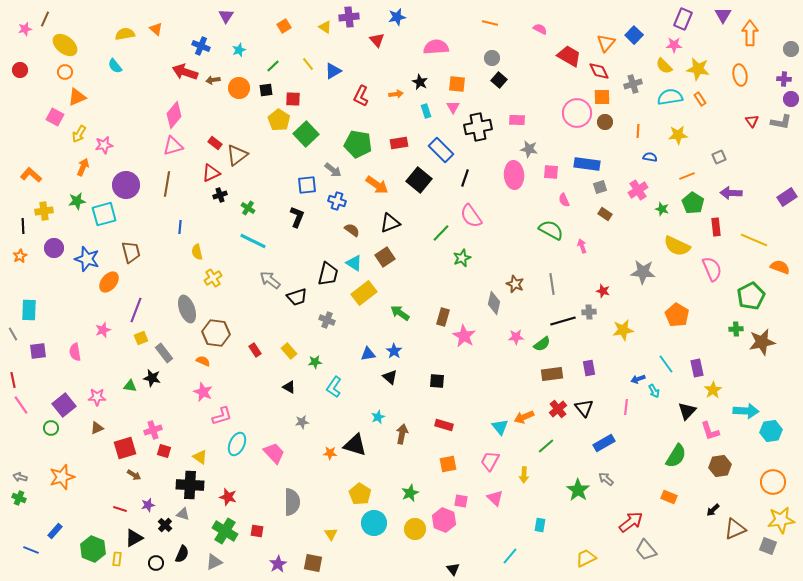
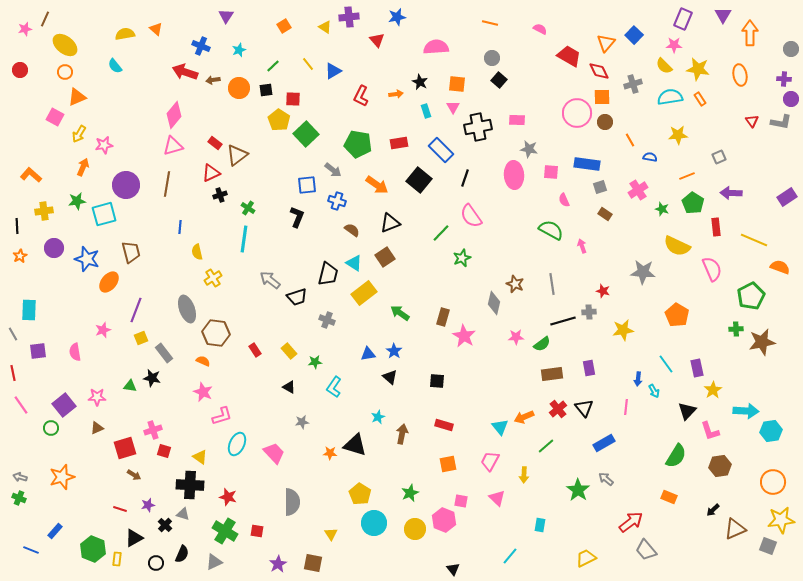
orange line at (638, 131): moved 8 px left, 9 px down; rotated 32 degrees counterclockwise
black line at (23, 226): moved 6 px left
cyan line at (253, 241): moved 9 px left, 2 px up; rotated 72 degrees clockwise
blue arrow at (638, 379): rotated 64 degrees counterclockwise
red line at (13, 380): moved 7 px up
pink triangle at (495, 498): moved 2 px right
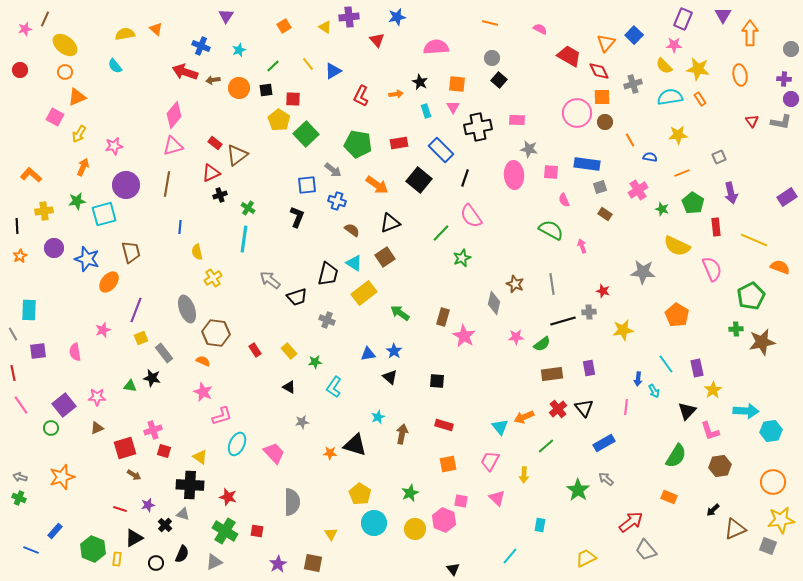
pink star at (104, 145): moved 10 px right, 1 px down
orange line at (687, 176): moved 5 px left, 3 px up
purple arrow at (731, 193): rotated 105 degrees counterclockwise
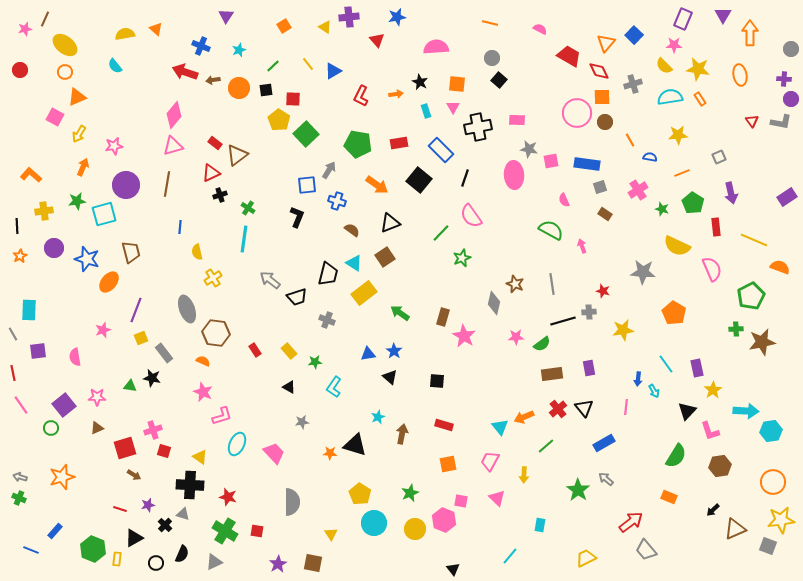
gray arrow at (333, 170): moved 4 px left; rotated 96 degrees counterclockwise
pink square at (551, 172): moved 11 px up; rotated 14 degrees counterclockwise
orange pentagon at (677, 315): moved 3 px left, 2 px up
pink semicircle at (75, 352): moved 5 px down
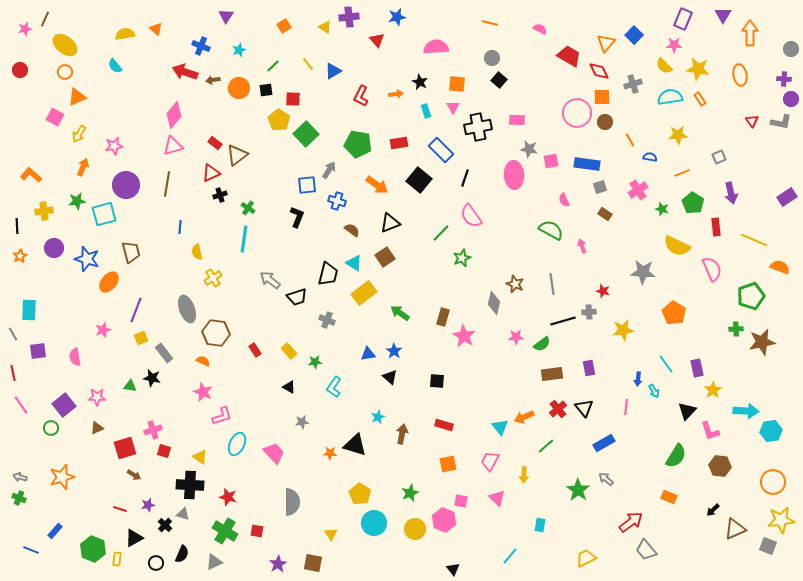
green pentagon at (751, 296): rotated 8 degrees clockwise
brown hexagon at (720, 466): rotated 15 degrees clockwise
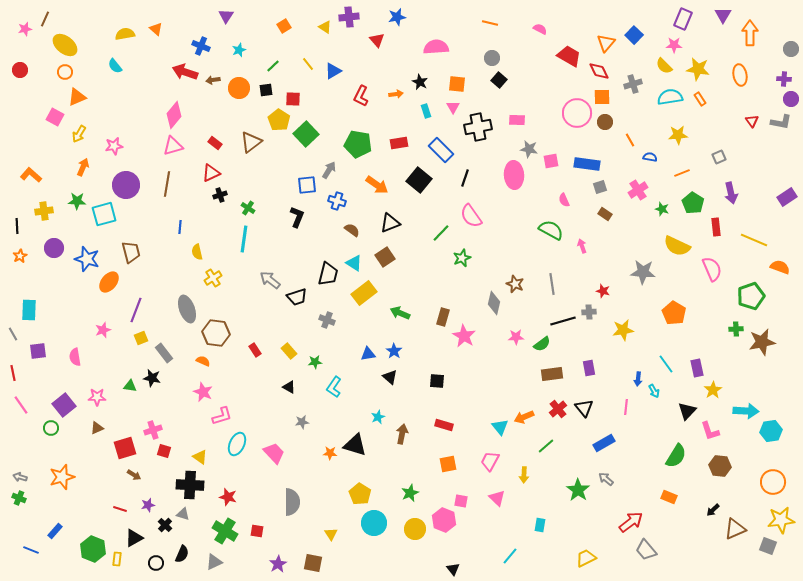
brown triangle at (237, 155): moved 14 px right, 13 px up
green star at (77, 201): rotated 12 degrees clockwise
green arrow at (400, 313): rotated 12 degrees counterclockwise
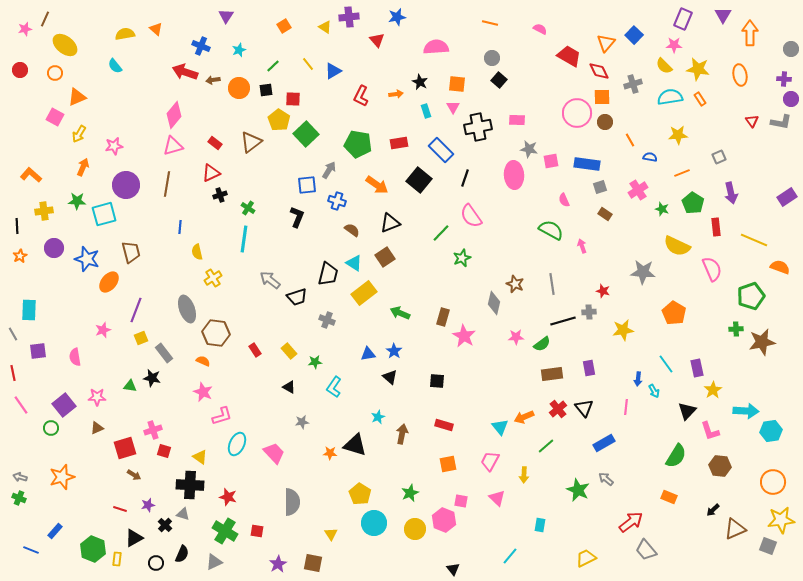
orange circle at (65, 72): moved 10 px left, 1 px down
green star at (578, 490): rotated 10 degrees counterclockwise
